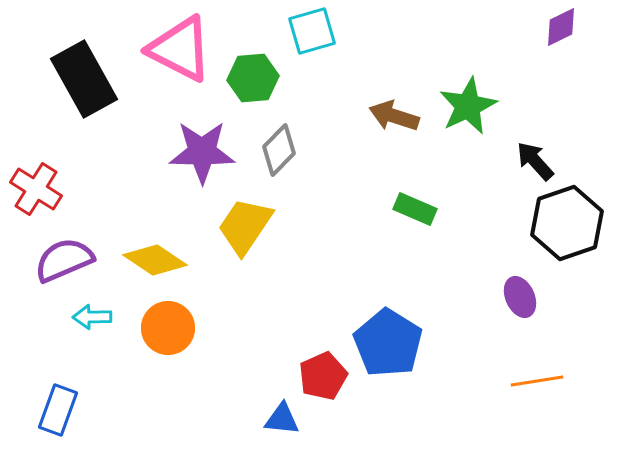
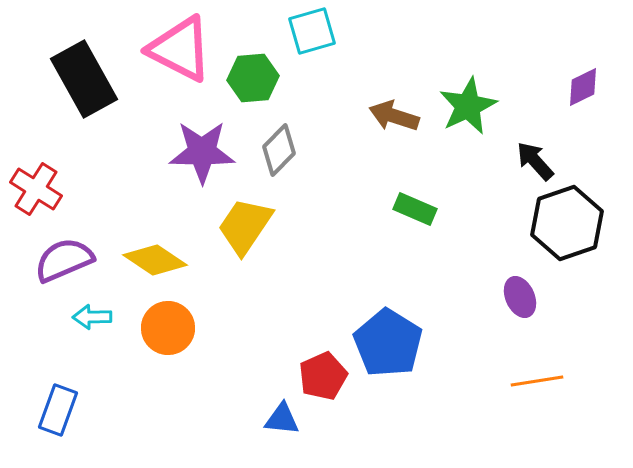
purple diamond: moved 22 px right, 60 px down
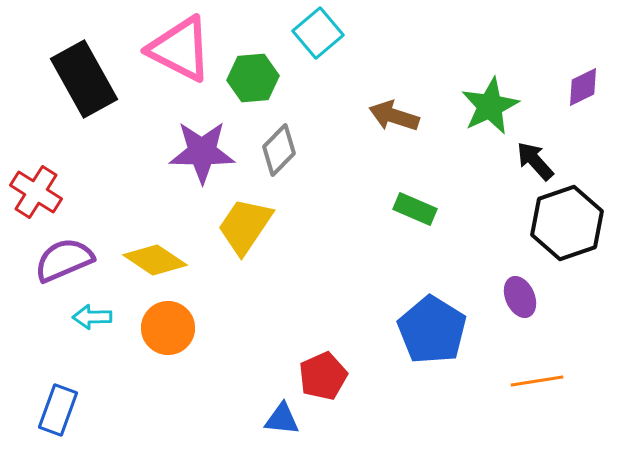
cyan square: moved 6 px right, 2 px down; rotated 24 degrees counterclockwise
green star: moved 22 px right
red cross: moved 3 px down
blue pentagon: moved 44 px right, 13 px up
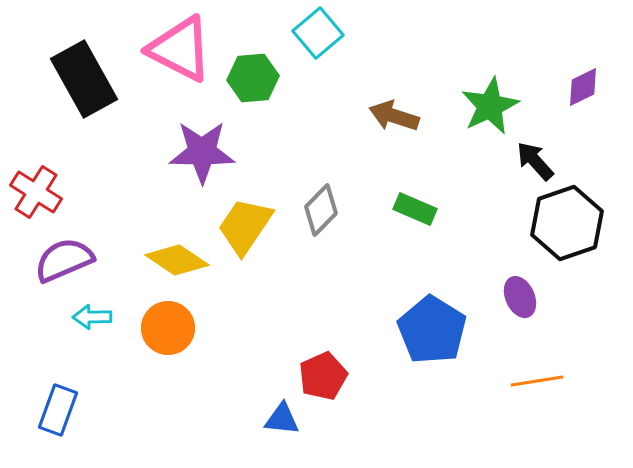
gray diamond: moved 42 px right, 60 px down
yellow diamond: moved 22 px right
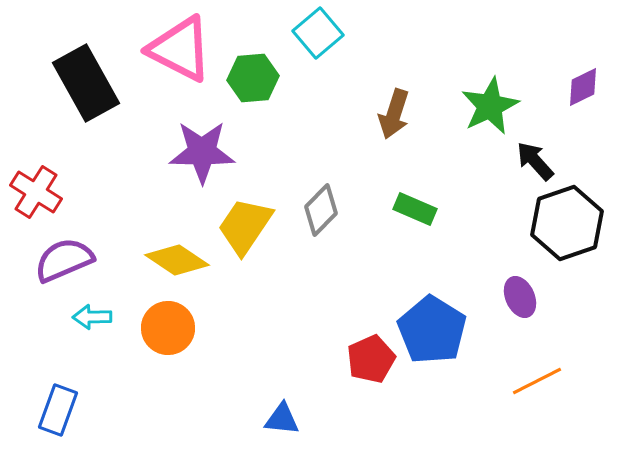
black rectangle: moved 2 px right, 4 px down
brown arrow: moved 2 px up; rotated 90 degrees counterclockwise
red pentagon: moved 48 px right, 17 px up
orange line: rotated 18 degrees counterclockwise
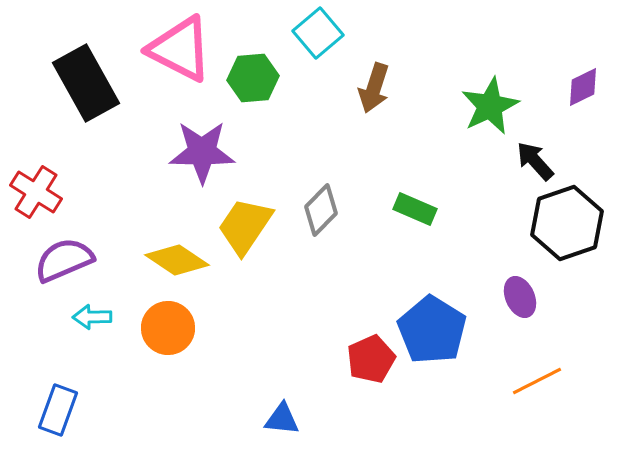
brown arrow: moved 20 px left, 26 px up
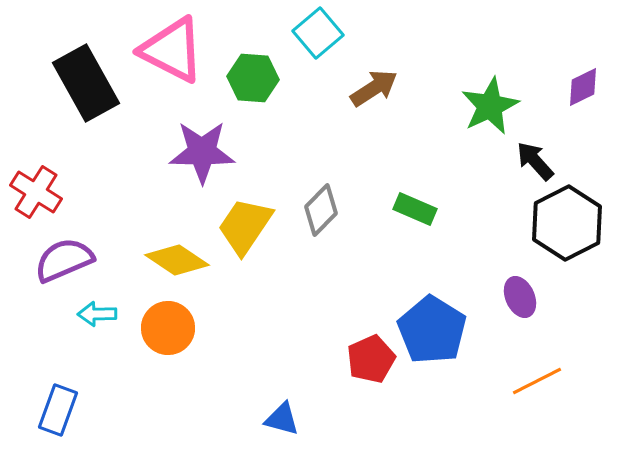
pink triangle: moved 8 px left, 1 px down
green hexagon: rotated 9 degrees clockwise
brown arrow: rotated 141 degrees counterclockwise
black hexagon: rotated 8 degrees counterclockwise
cyan arrow: moved 5 px right, 3 px up
blue triangle: rotated 9 degrees clockwise
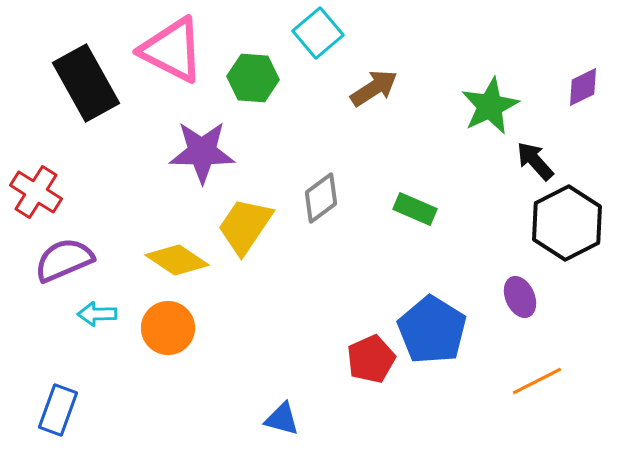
gray diamond: moved 12 px up; rotated 9 degrees clockwise
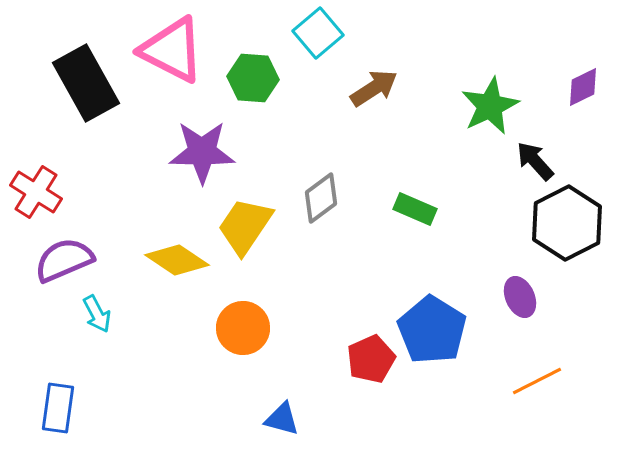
cyan arrow: rotated 117 degrees counterclockwise
orange circle: moved 75 px right
blue rectangle: moved 2 px up; rotated 12 degrees counterclockwise
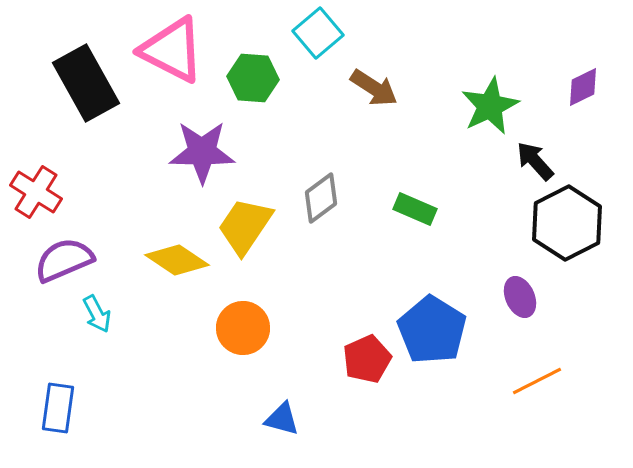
brown arrow: rotated 66 degrees clockwise
red pentagon: moved 4 px left
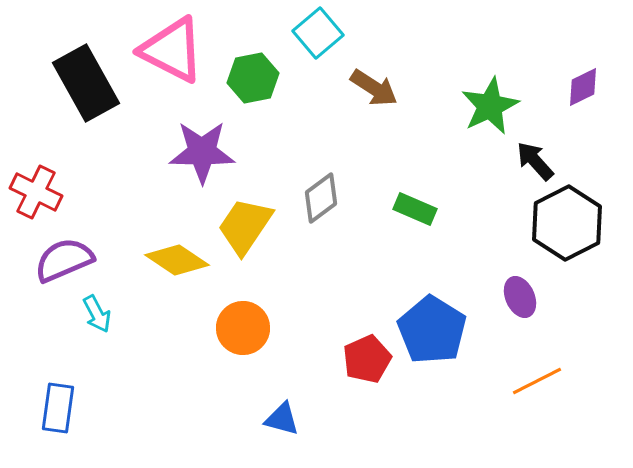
green hexagon: rotated 15 degrees counterclockwise
red cross: rotated 6 degrees counterclockwise
